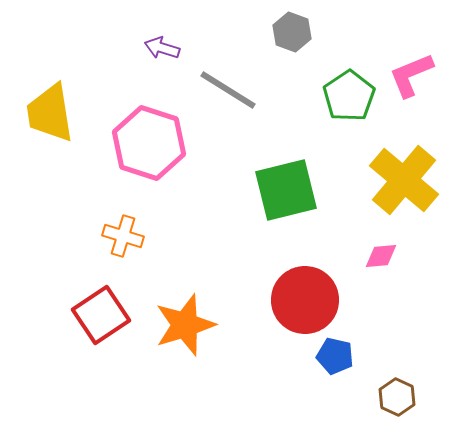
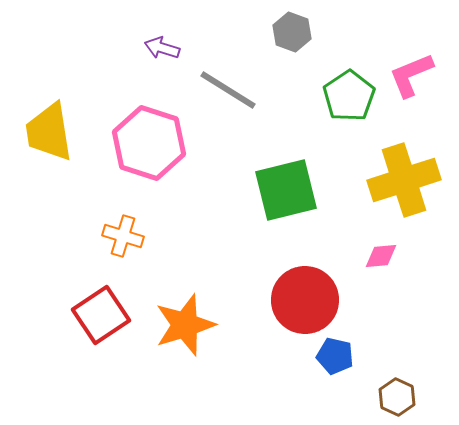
yellow trapezoid: moved 1 px left, 19 px down
yellow cross: rotated 32 degrees clockwise
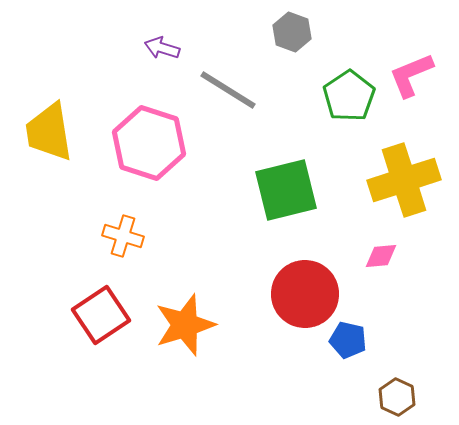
red circle: moved 6 px up
blue pentagon: moved 13 px right, 16 px up
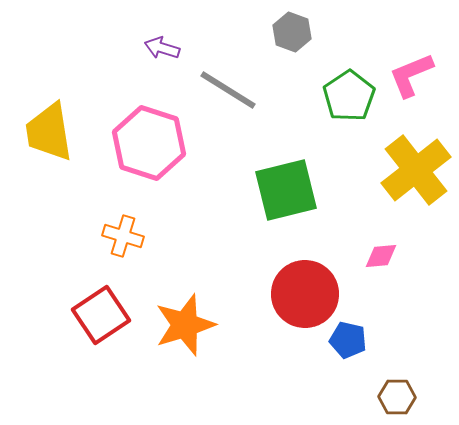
yellow cross: moved 12 px right, 10 px up; rotated 20 degrees counterclockwise
brown hexagon: rotated 24 degrees counterclockwise
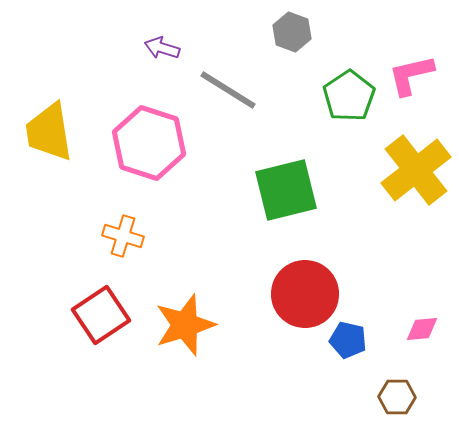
pink L-shape: rotated 9 degrees clockwise
pink diamond: moved 41 px right, 73 px down
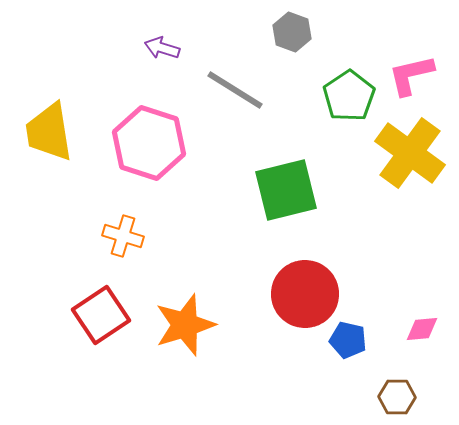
gray line: moved 7 px right
yellow cross: moved 6 px left, 17 px up; rotated 16 degrees counterclockwise
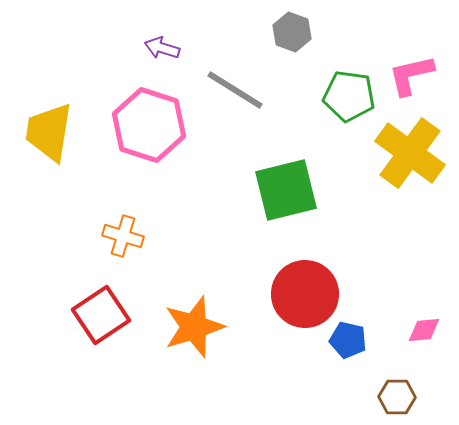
green pentagon: rotated 30 degrees counterclockwise
yellow trapezoid: rotated 18 degrees clockwise
pink hexagon: moved 18 px up
orange star: moved 9 px right, 2 px down
pink diamond: moved 2 px right, 1 px down
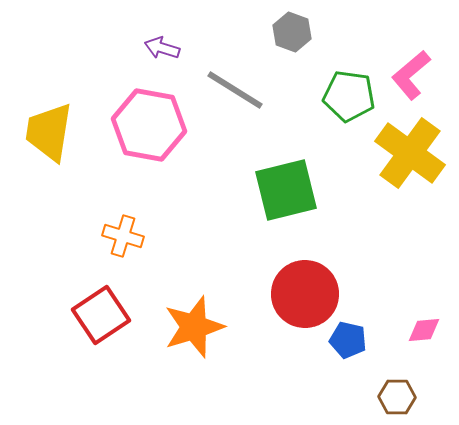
pink L-shape: rotated 27 degrees counterclockwise
pink hexagon: rotated 8 degrees counterclockwise
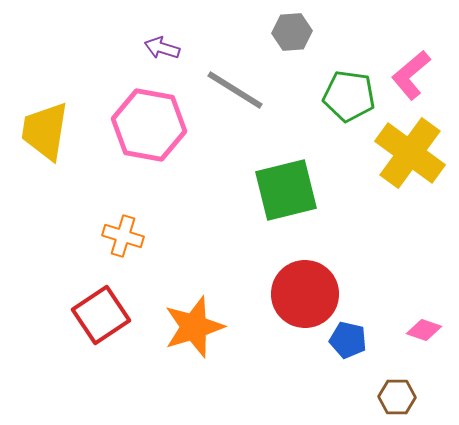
gray hexagon: rotated 24 degrees counterclockwise
yellow trapezoid: moved 4 px left, 1 px up
pink diamond: rotated 24 degrees clockwise
